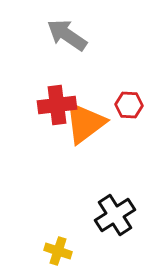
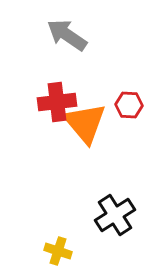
red cross: moved 3 px up
orange triangle: rotated 33 degrees counterclockwise
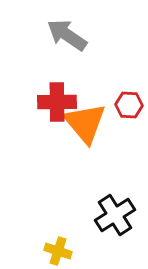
red cross: rotated 6 degrees clockwise
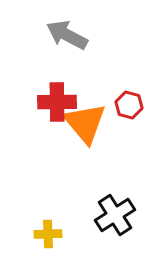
gray arrow: rotated 6 degrees counterclockwise
red hexagon: rotated 12 degrees clockwise
yellow cross: moved 10 px left, 17 px up; rotated 20 degrees counterclockwise
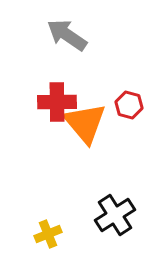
gray arrow: rotated 6 degrees clockwise
yellow cross: rotated 20 degrees counterclockwise
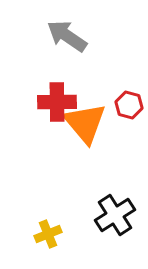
gray arrow: moved 1 px down
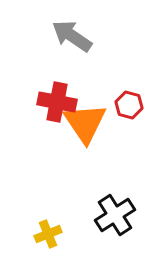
gray arrow: moved 5 px right
red cross: rotated 12 degrees clockwise
orange triangle: rotated 6 degrees clockwise
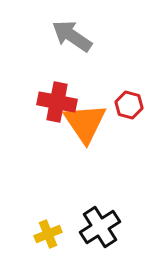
black cross: moved 15 px left, 12 px down
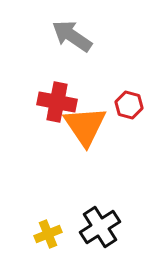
orange triangle: moved 3 px down
